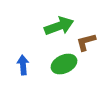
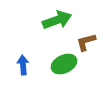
green arrow: moved 2 px left, 6 px up
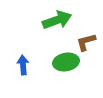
green ellipse: moved 2 px right, 2 px up; rotated 15 degrees clockwise
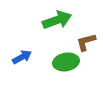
blue arrow: moved 1 px left, 8 px up; rotated 66 degrees clockwise
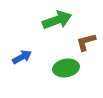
green ellipse: moved 6 px down
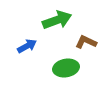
brown L-shape: rotated 40 degrees clockwise
blue arrow: moved 5 px right, 11 px up
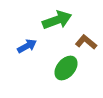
brown L-shape: rotated 15 degrees clockwise
green ellipse: rotated 40 degrees counterclockwise
